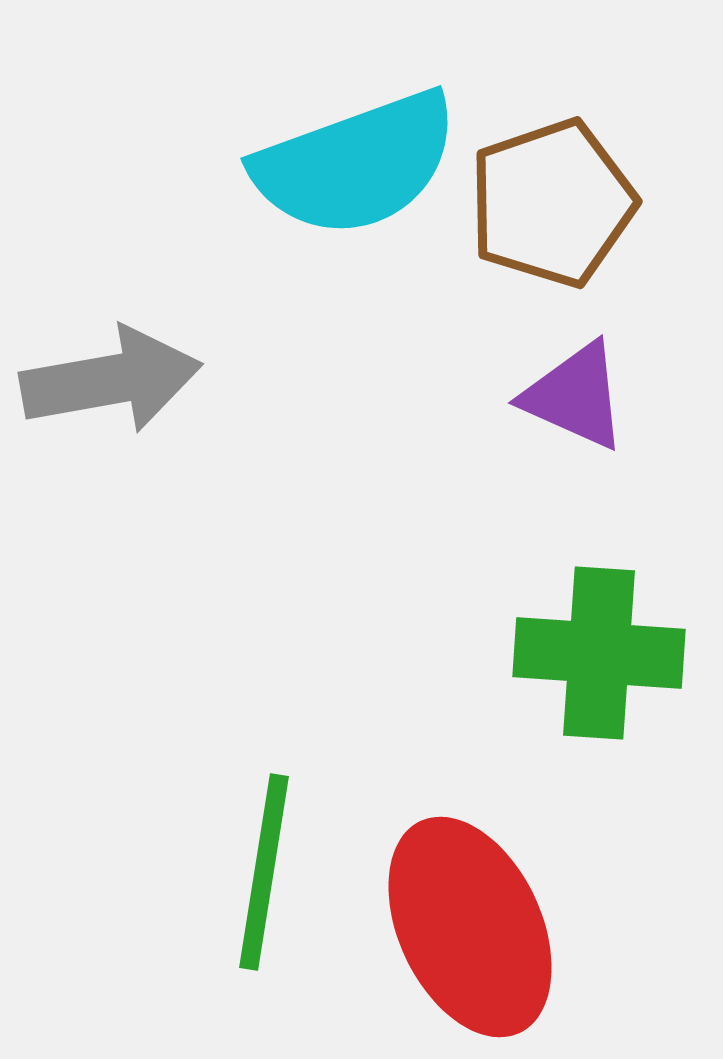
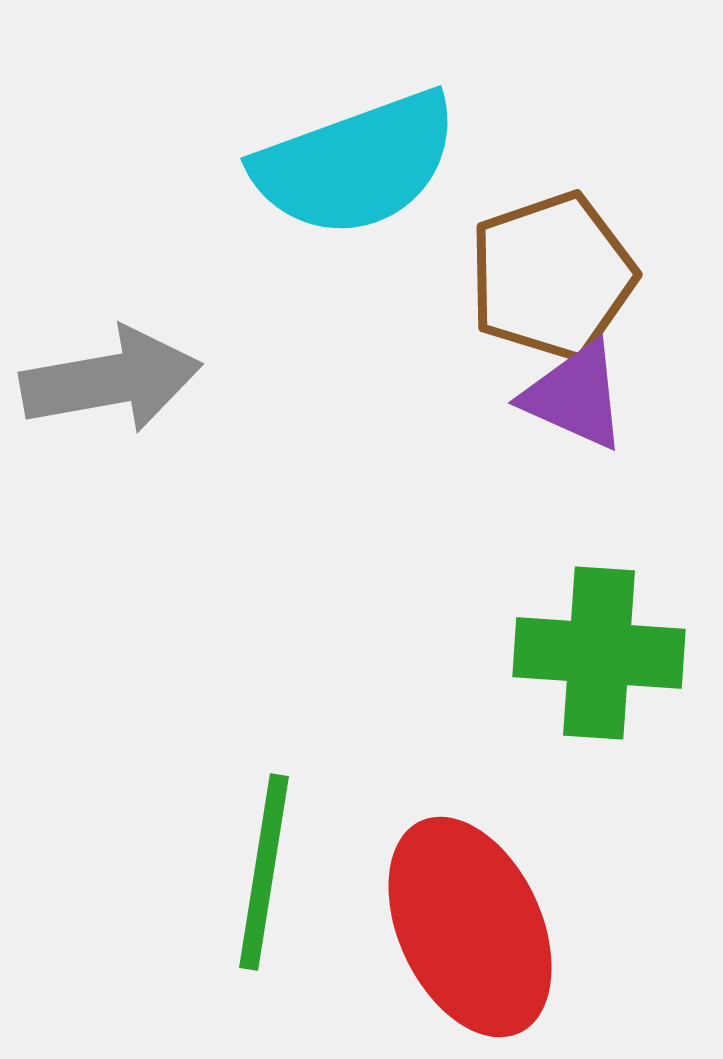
brown pentagon: moved 73 px down
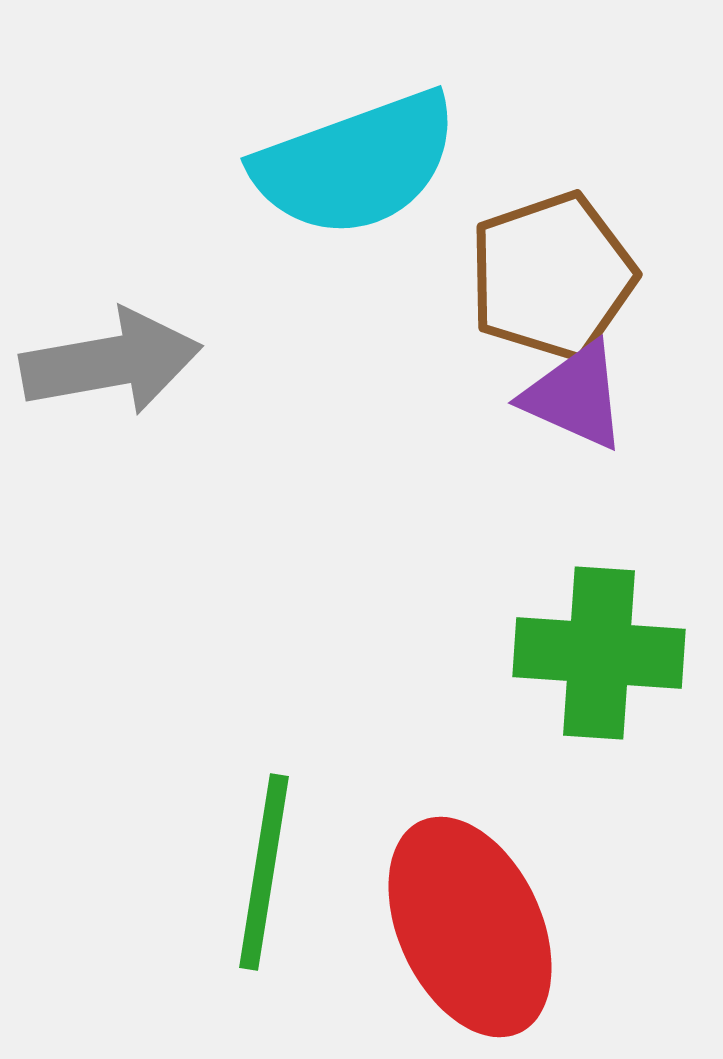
gray arrow: moved 18 px up
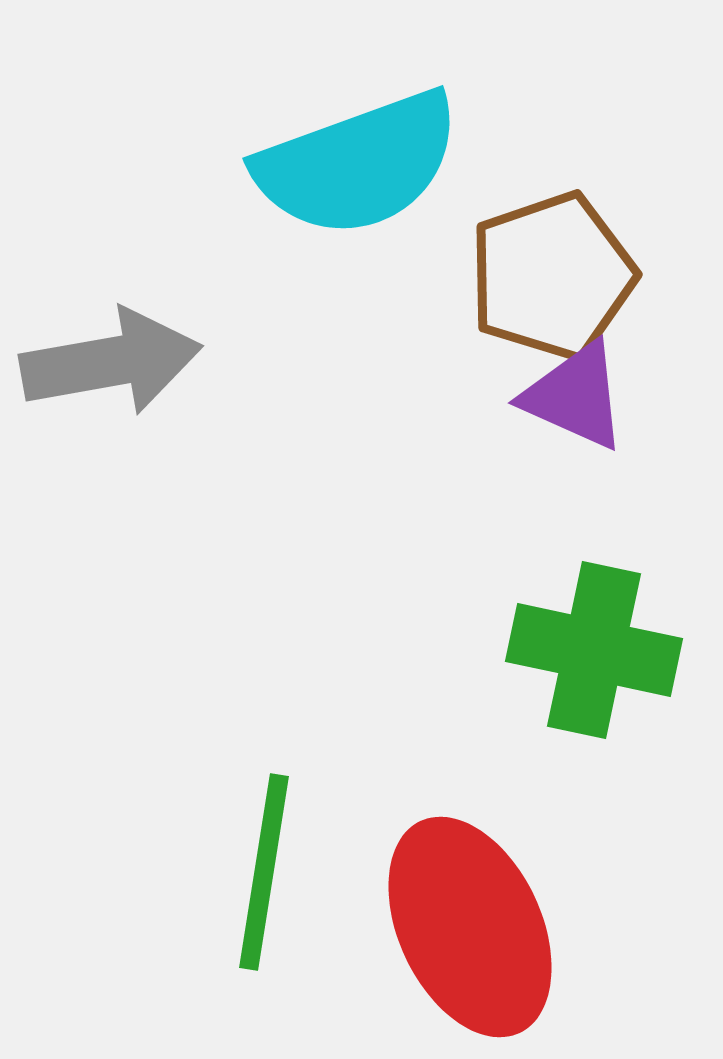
cyan semicircle: moved 2 px right
green cross: moved 5 px left, 3 px up; rotated 8 degrees clockwise
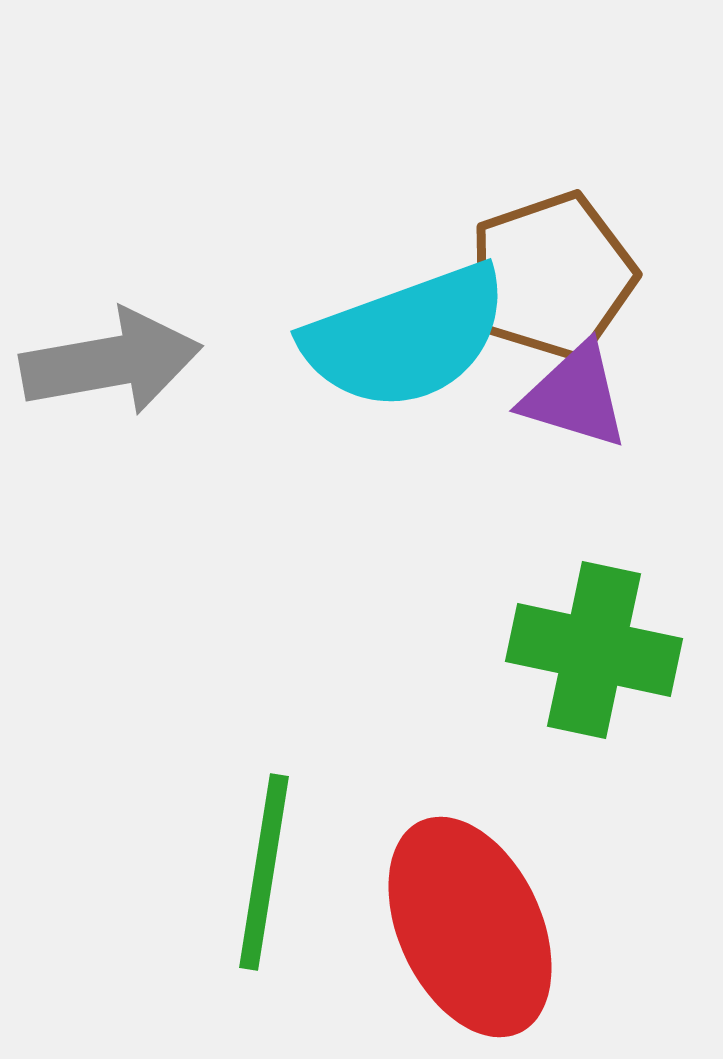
cyan semicircle: moved 48 px right, 173 px down
purple triangle: rotated 7 degrees counterclockwise
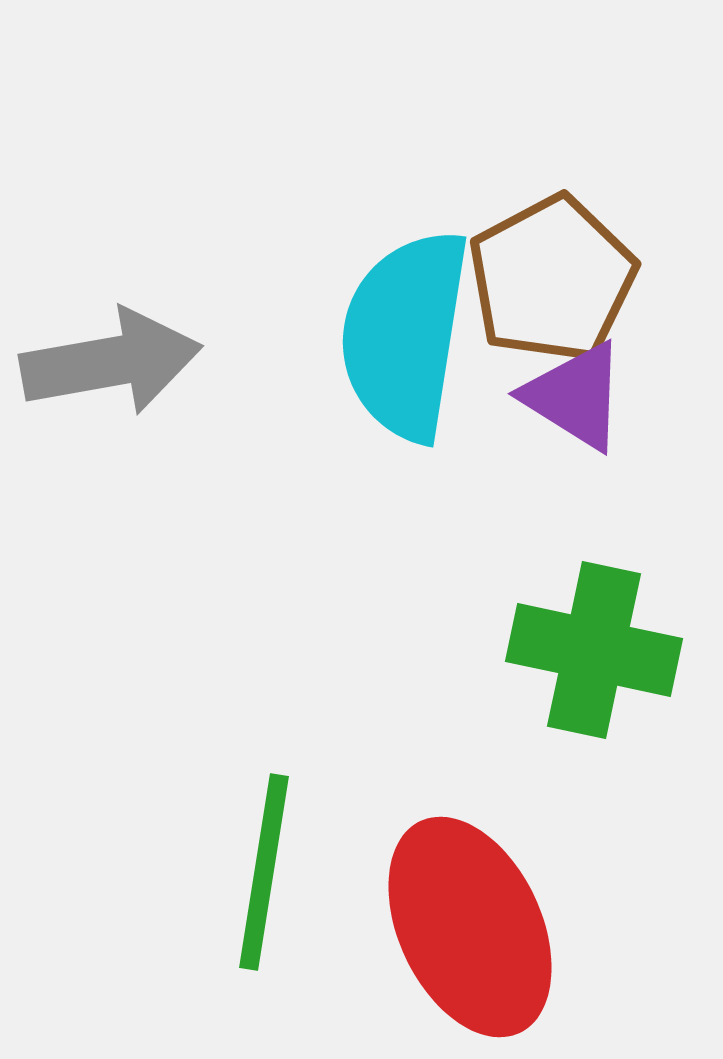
brown pentagon: moved 3 px down; rotated 9 degrees counterclockwise
cyan semicircle: moved 1 px left, 2 px up; rotated 119 degrees clockwise
purple triangle: rotated 15 degrees clockwise
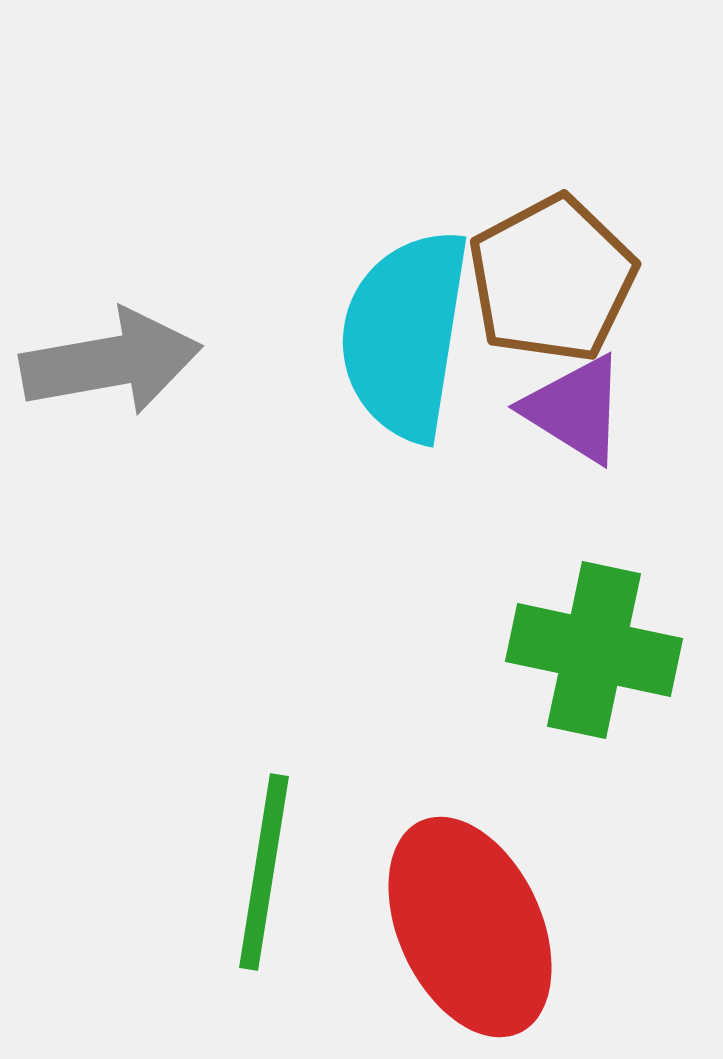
purple triangle: moved 13 px down
